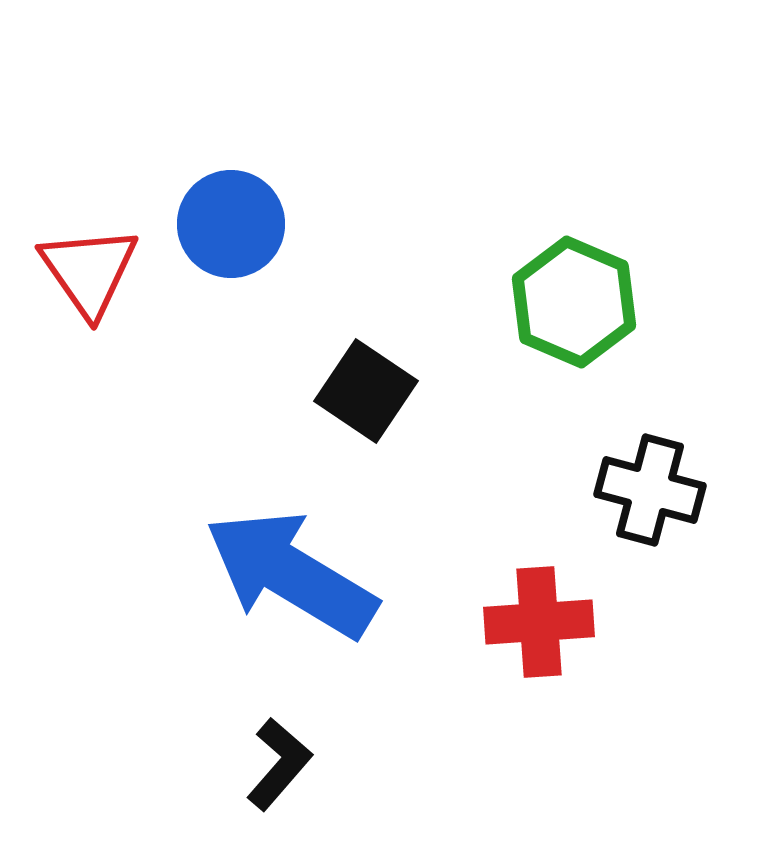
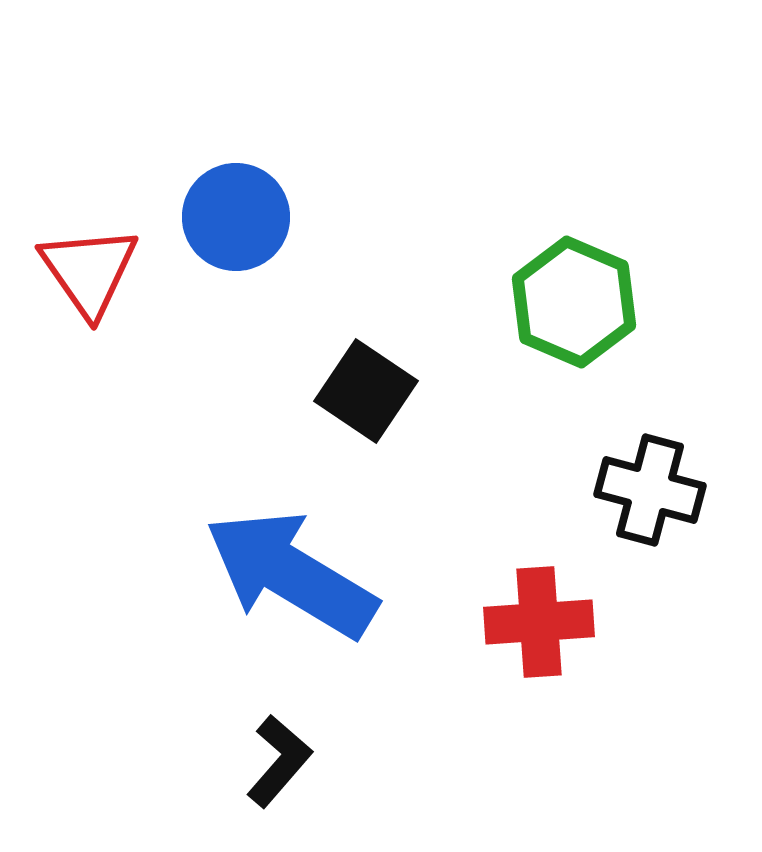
blue circle: moved 5 px right, 7 px up
black L-shape: moved 3 px up
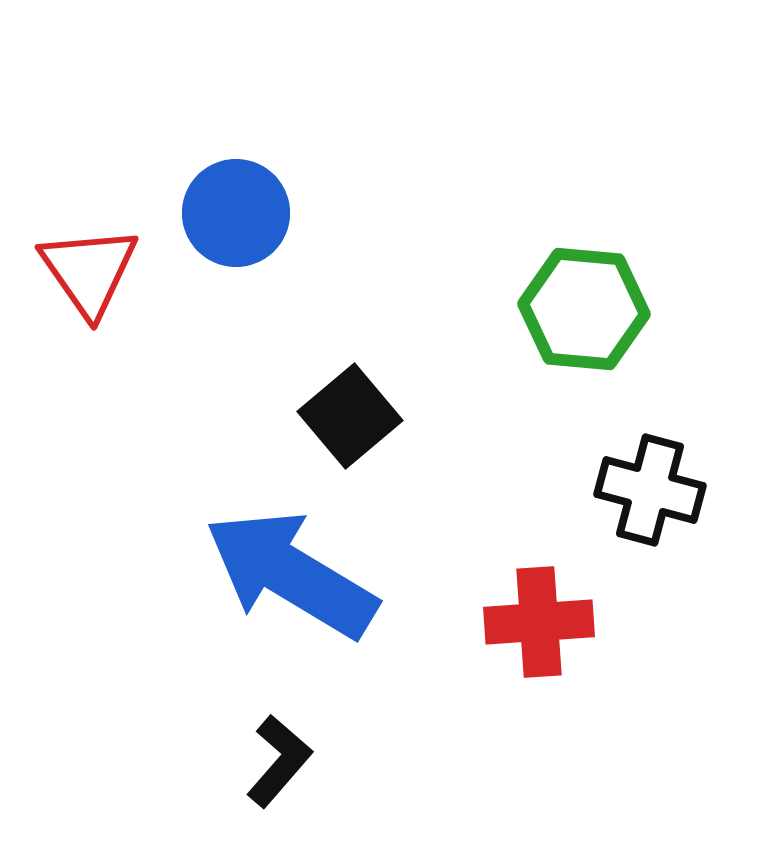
blue circle: moved 4 px up
green hexagon: moved 10 px right, 7 px down; rotated 18 degrees counterclockwise
black square: moved 16 px left, 25 px down; rotated 16 degrees clockwise
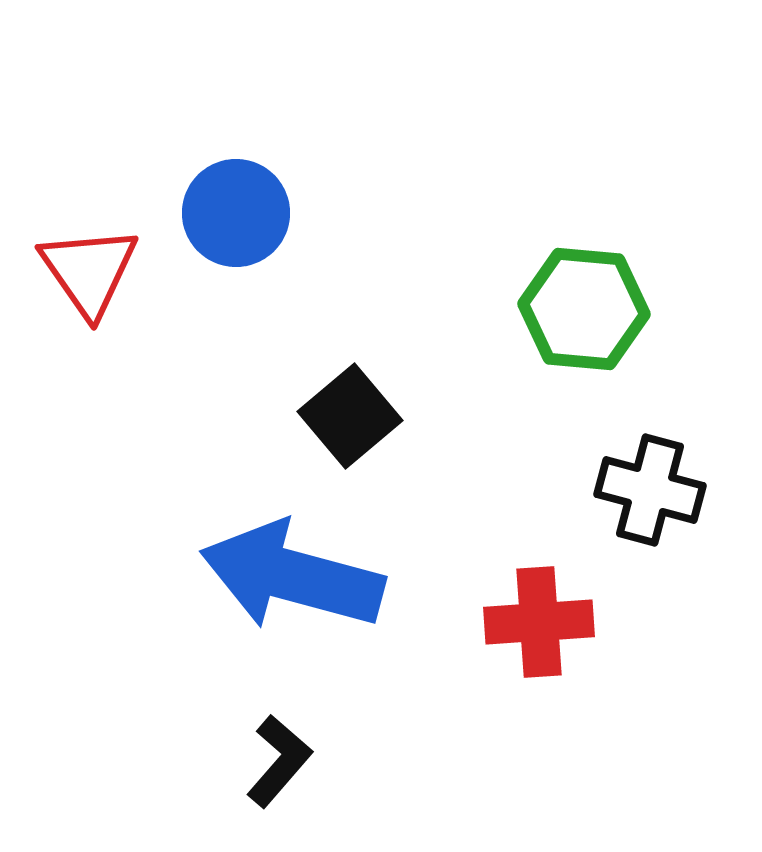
blue arrow: moved 1 px right, 2 px down; rotated 16 degrees counterclockwise
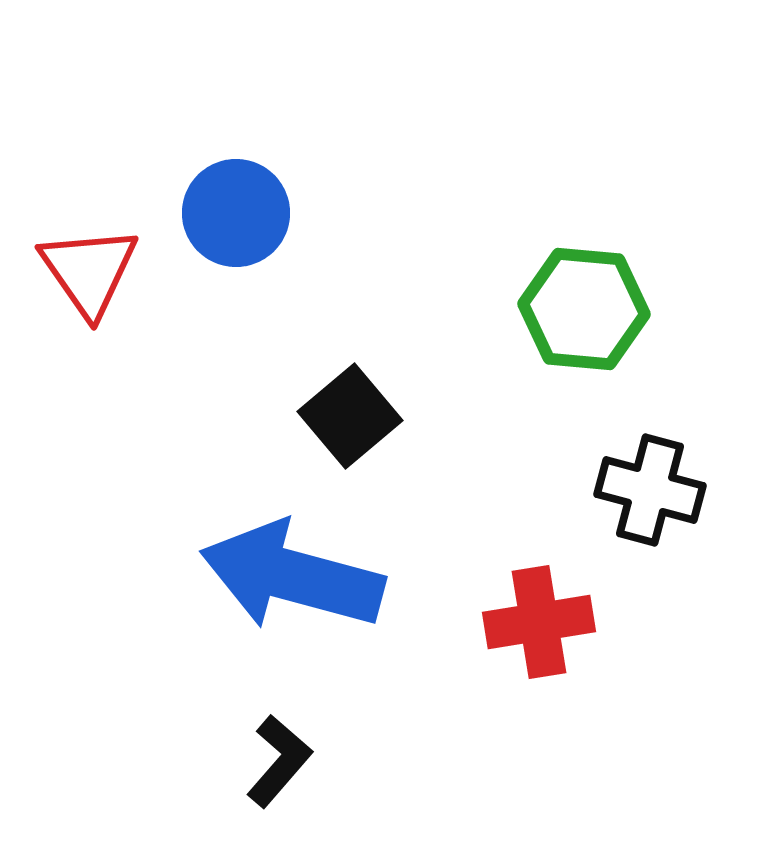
red cross: rotated 5 degrees counterclockwise
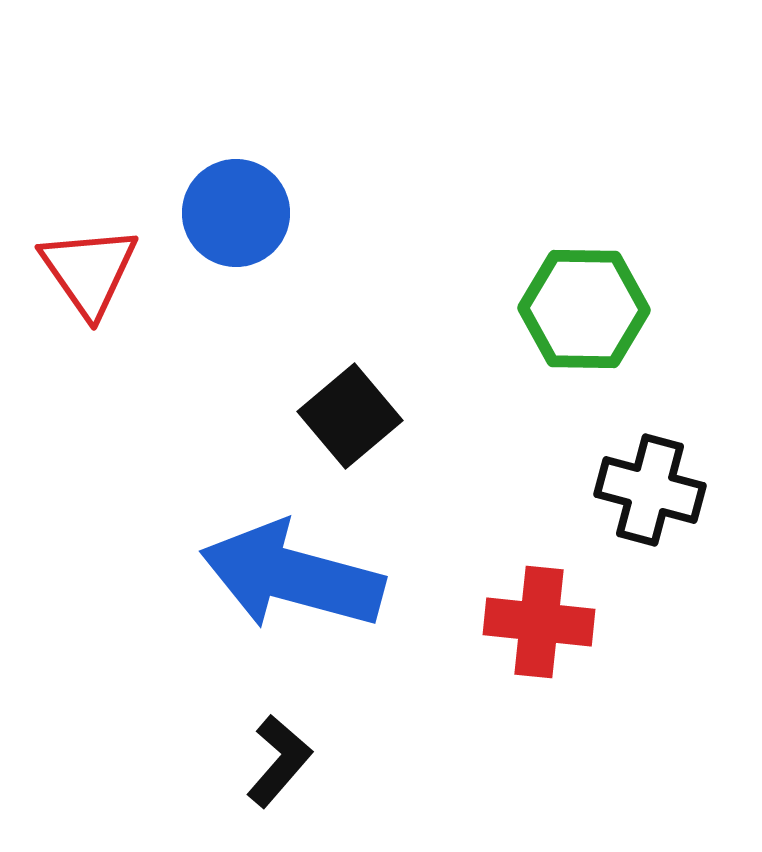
green hexagon: rotated 4 degrees counterclockwise
red cross: rotated 15 degrees clockwise
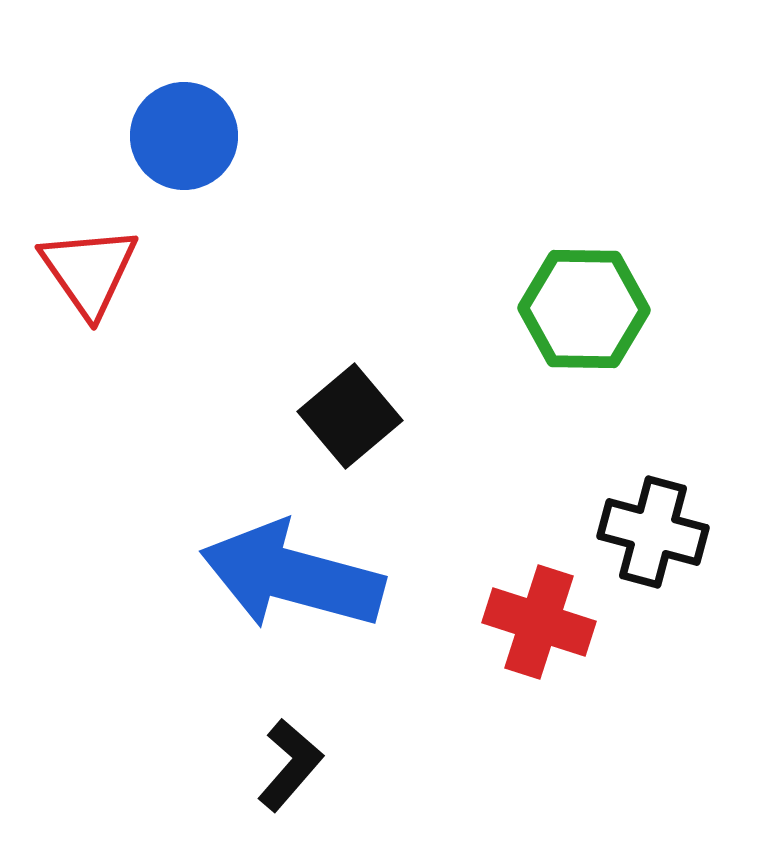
blue circle: moved 52 px left, 77 px up
black cross: moved 3 px right, 42 px down
red cross: rotated 12 degrees clockwise
black L-shape: moved 11 px right, 4 px down
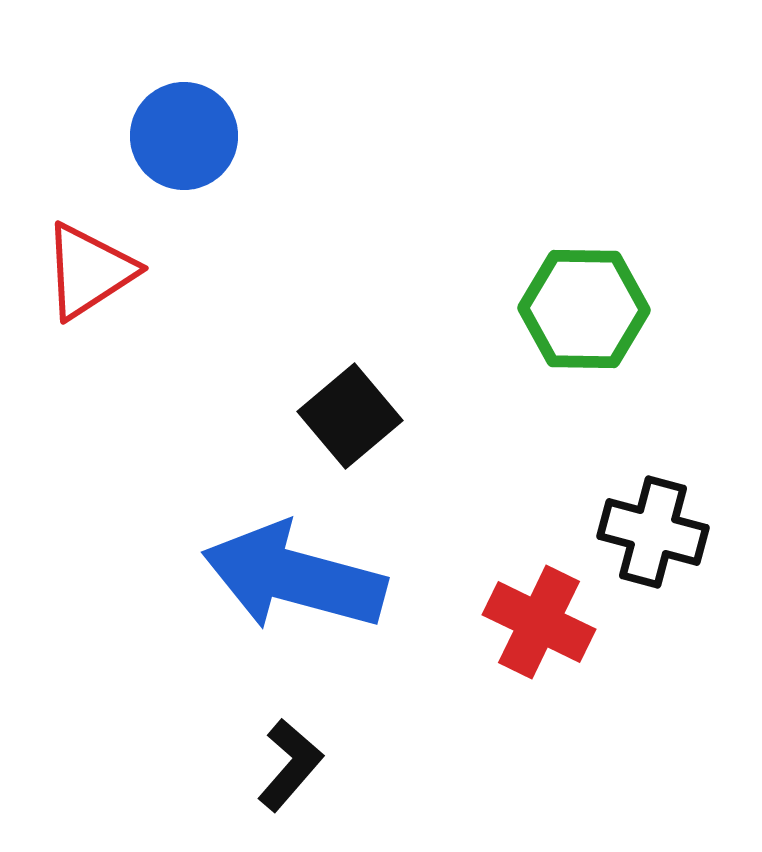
red triangle: rotated 32 degrees clockwise
blue arrow: moved 2 px right, 1 px down
red cross: rotated 8 degrees clockwise
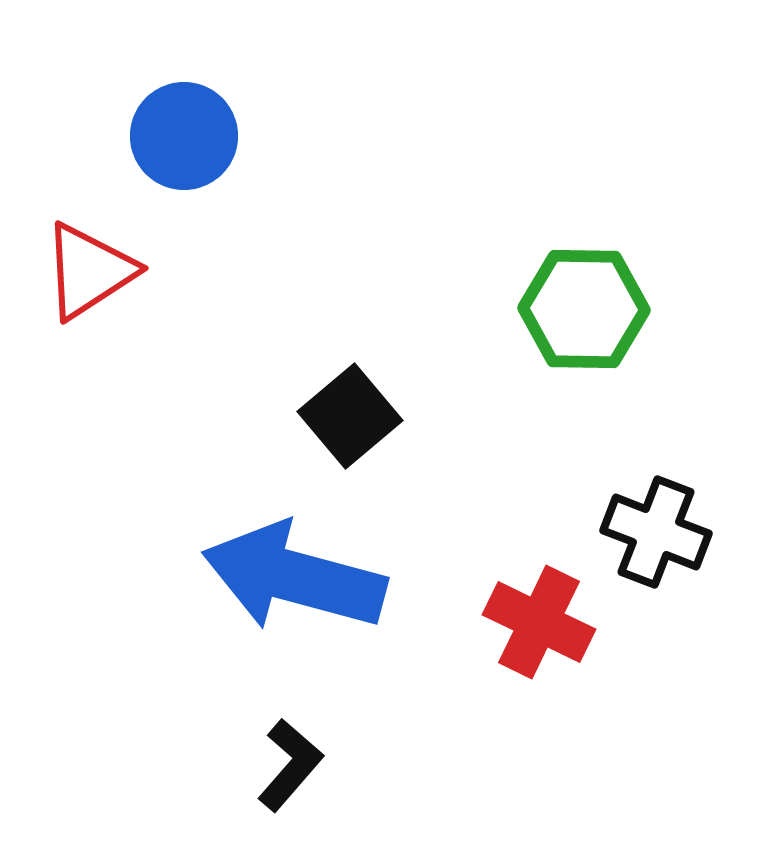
black cross: moved 3 px right; rotated 6 degrees clockwise
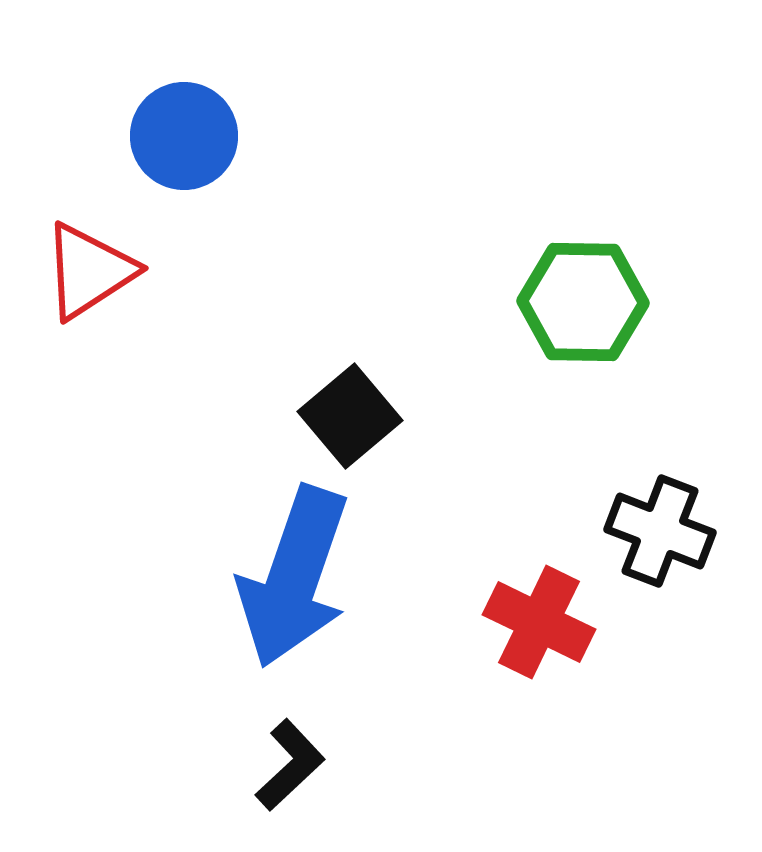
green hexagon: moved 1 px left, 7 px up
black cross: moved 4 px right, 1 px up
blue arrow: rotated 86 degrees counterclockwise
black L-shape: rotated 6 degrees clockwise
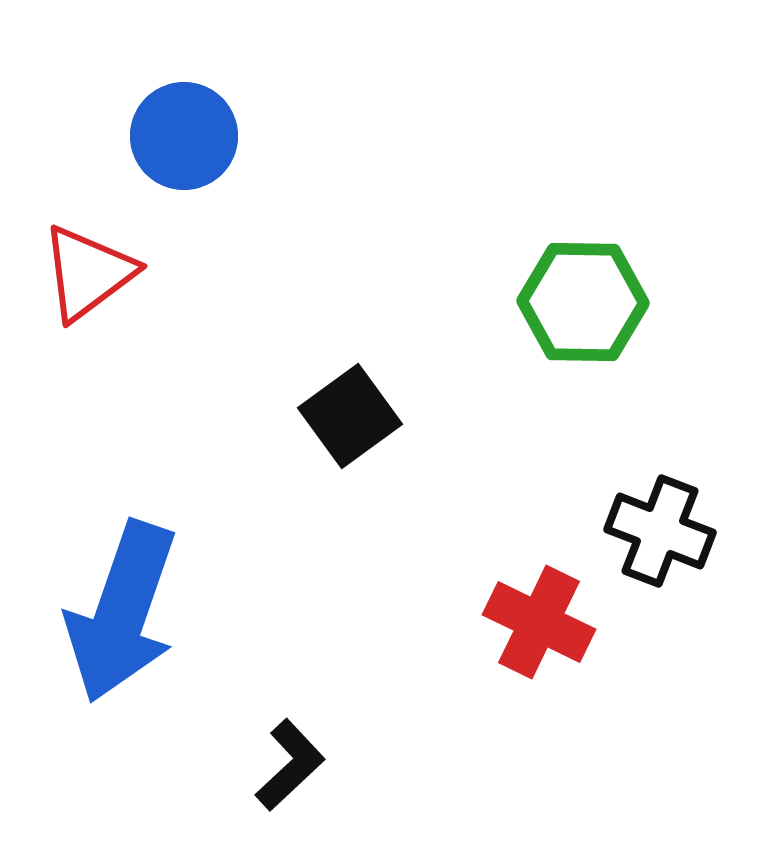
red triangle: moved 1 px left, 2 px down; rotated 4 degrees counterclockwise
black square: rotated 4 degrees clockwise
blue arrow: moved 172 px left, 35 px down
